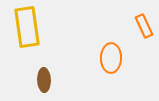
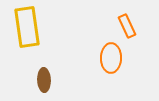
orange rectangle: moved 17 px left
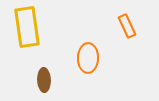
orange ellipse: moved 23 px left
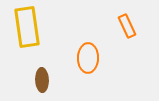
brown ellipse: moved 2 px left
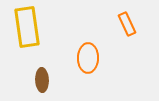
orange rectangle: moved 2 px up
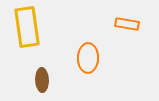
orange rectangle: rotated 55 degrees counterclockwise
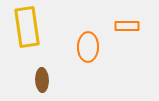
orange rectangle: moved 2 px down; rotated 10 degrees counterclockwise
orange ellipse: moved 11 px up
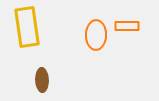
orange ellipse: moved 8 px right, 12 px up
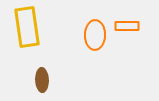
orange ellipse: moved 1 px left
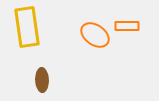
orange ellipse: rotated 56 degrees counterclockwise
